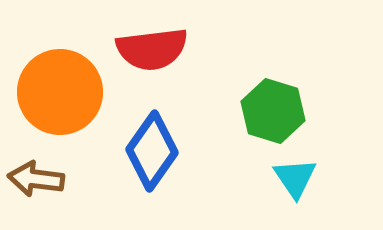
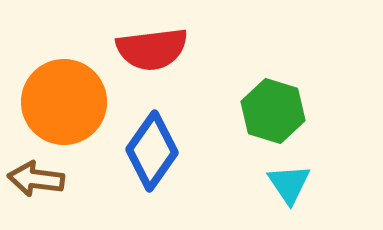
orange circle: moved 4 px right, 10 px down
cyan triangle: moved 6 px left, 6 px down
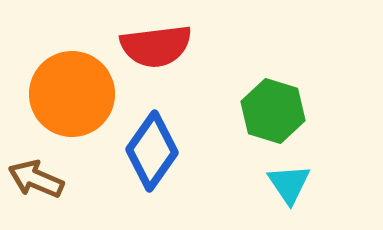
red semicircle: moved 4 px right, 3 px up
orange circle: moved 8 px right, 8 px up
brown arrow: rotated 16 degrees clockwise
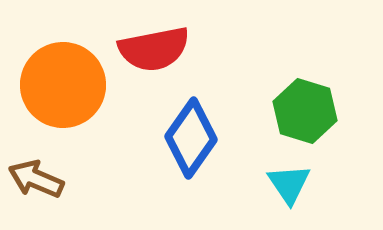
red semicircle: moved 2 px left, 3 px down; rotated 4 degrees counterclockwise
orange circle: moved 9 px left, 9 px up
green hexagon: moved 32 px right
blue diamond: moved 39 px right, 13 px up
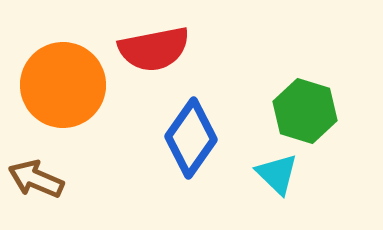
cyan triangle: moved 12 px left, 10 px up; rotated 12 degrees counterclockwise
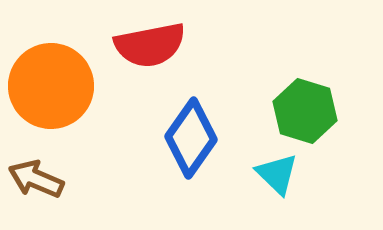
red semicircle: moved 4 px left, 4 px up
orange circle: moved 12 px left, 1 px down
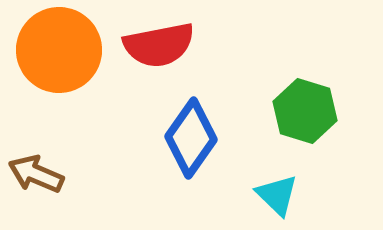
red semicircle: moved 9 px right
orange circle: moved 8 px right, 36 px up
cyan triangle: moved 21 px down
brown arrow: moved 5 px up
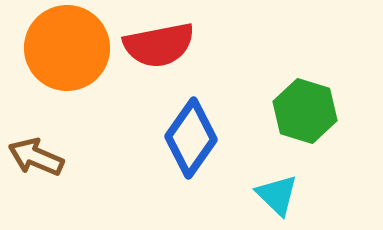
orange circle: moved 8 px right, 2 px up
brown arrow: moved 17 px up
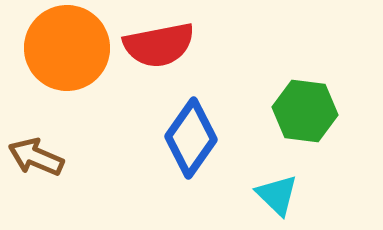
green hexagon: rotated 10 degrees counterclockwise
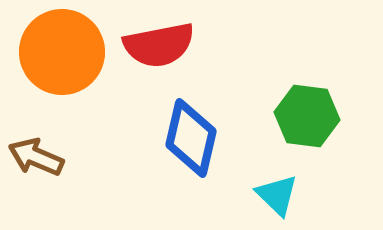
orange circle: moved 5 px left, 4 px down
green hexagon: moved 2 px right, 5 px down
blue diamond: rotated 22 degrees counterclockwise
